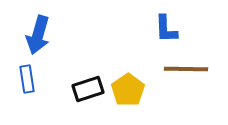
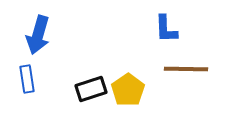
black rectangle: moved 3 px right
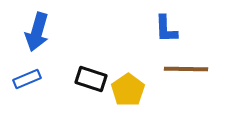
blue arrow: moved 1 px left, 3 px up
blue rectangle: rotated 76 degrees clockwise
black rectangle: moved 10 px up; rotated 36 degrees clockwise
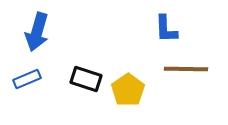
black rectangle: moved 5 px left
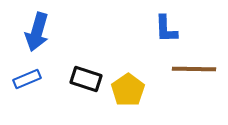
brown line: moved 8 px right
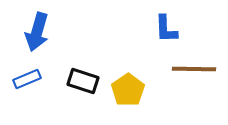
black rectangle: moved 3 px left, 2 px down
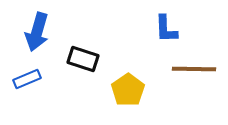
black rectangle: moved 22 px up
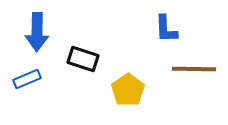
blue arrow: rotated 15 degrees counterclockwise
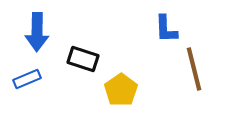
brown line: rotated 75 degrees clockwise
yellow pentagon: moved 7 px left
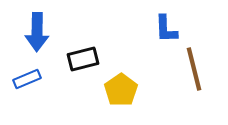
black rectangle: rotated 32 degrees counterclockwise
